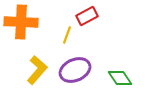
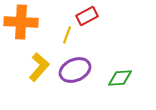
yellow L-shape: moved 2 px right, 3 px up
green diamond: rotated 60 degrees counterclockwise
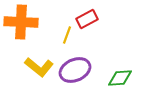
red rectangle: moved 3 px down
yellow L-shape: rotated 88 degrees clockwise
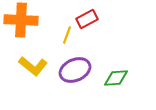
orange cross: moved 2 px up
yellow L-shape: moved 6 px left, 1 px up
green diamond: moved 4 px left
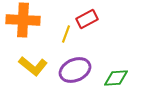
orange cross: moved 2 px right
yellow line: moved 1 px left, 1 px up
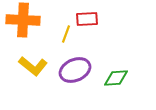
red rectangle: rotated 25 degrees clockwise
